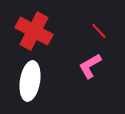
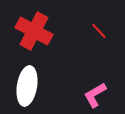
pink L-shape: moved 5 px right, 29 px down
white ellipse: moved 3 px left, 5 px down
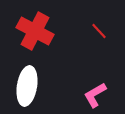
red cross: moved 1 px right
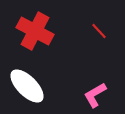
white ellipse: rotated 54 degrees counterclockwise
